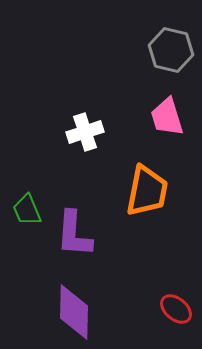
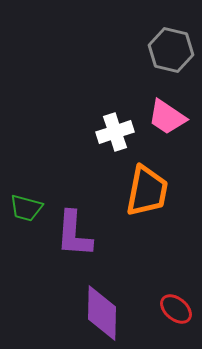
pink trapezoid: rotated 39 degrees counterclockwise
white cross: moved 30 px right
green trapezoid: moved 1 px left, 2 px up; rotated 52 degrees counterclockwise
purple diamond: moved 28 px right, 1 px down
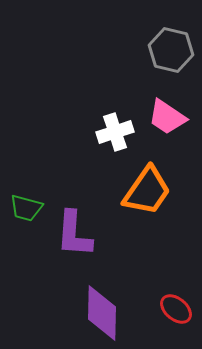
orange trapezoid: rotated 24 degrees clockwise
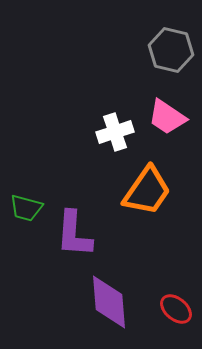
purple diamond: moved 7 px right, 11 px up; rotated 6 degrees counterclockwise
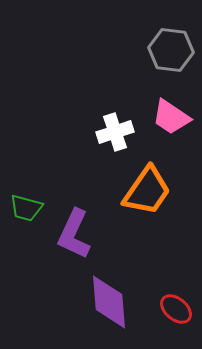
gray hexagon: rotated 6 degrees counterclockwise
pink trapezoid: moved 4 px right
purple L-shape: rotated 21 degrees clockwise
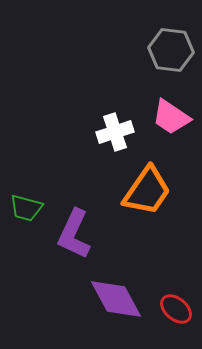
purple diamond: moved 7 px right, 3 px up; rotated 24 degrees counterclockwise
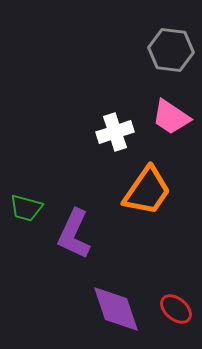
purple diamond: moved 10 px down; rotated 10 degrees clockwise
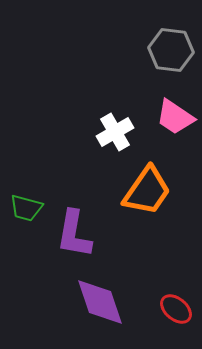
pink trapezoid: moved 4 px right
white cross: rotated 12 degrees counterclockwise
purple L-shape: rotated 15 degrees counterclockwise
purple diamond: moved 16 px left, 7 px up
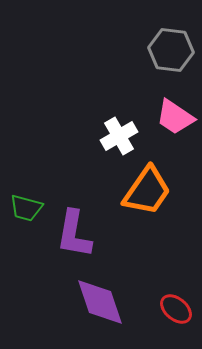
white cross: moved 4 px right, 4 px down
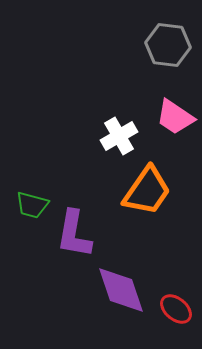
gray hexagon: moved 3 px left, 5 px up
green trapezoid: moved 6 px right, 3 px up
purple diamond: moved 21 px right, 12 px up
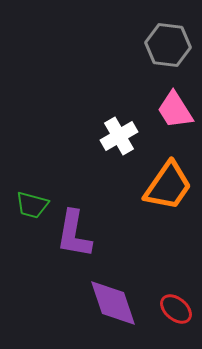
pink trapezoid: moved 7 px up; rotated 24 degrees clockwise
orange trapezoid: moved 21 px right, 5 px up
purple diamond: moved 8 px left, 13 px down
